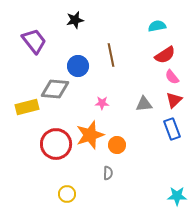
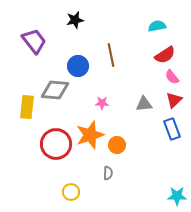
gray diamond: moved 1 px down
yellow rectangle: rotated 70 degrees counterclockwise
yellow circle: moved 4 px right, 2 px up
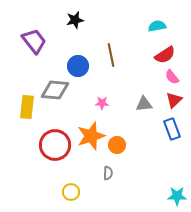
orange star: moved 1 px right, 1 px down
red circle: moved 1 px left, 1 px down
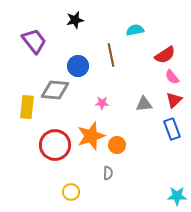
cyan semicircle: moved 22 px left, 4 px down
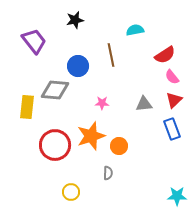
orange circle: moved 2 px right, 1 px down
